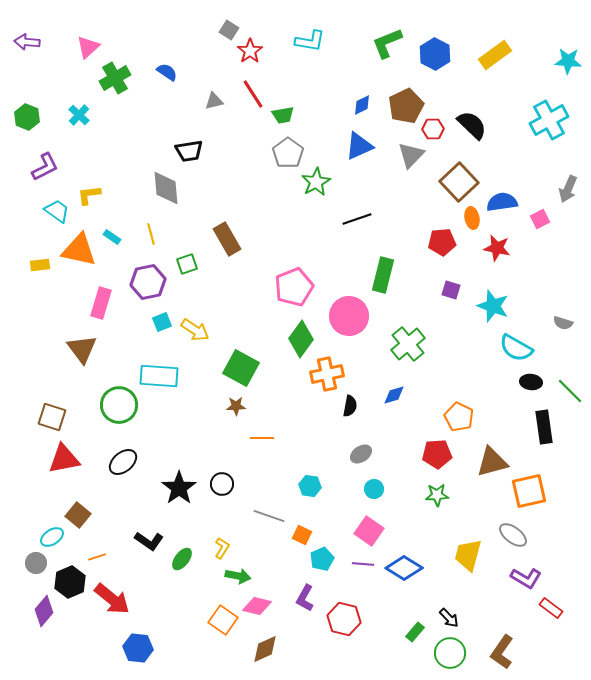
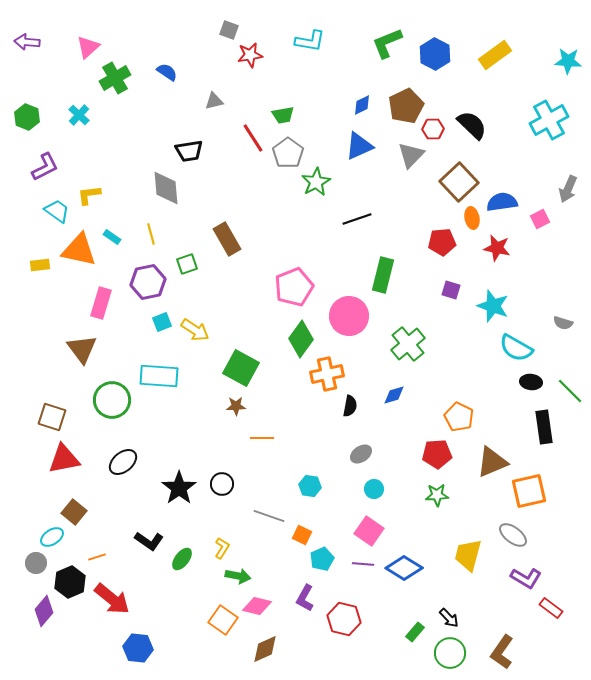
gray square at (229, 30): rotated 12 degrees counterclockwise
red star at (250, 51): moved 4 px down; rotated 25 degrees clockwise
red line at (253, 94): moved 44 px down
green circle at (119, 405): moved 7 px left, 5 px up
brown triangle at (492, 462): rotated 8 degrees counterclockwise
brown square at (78, 515): moved 4 px left, 3 px up
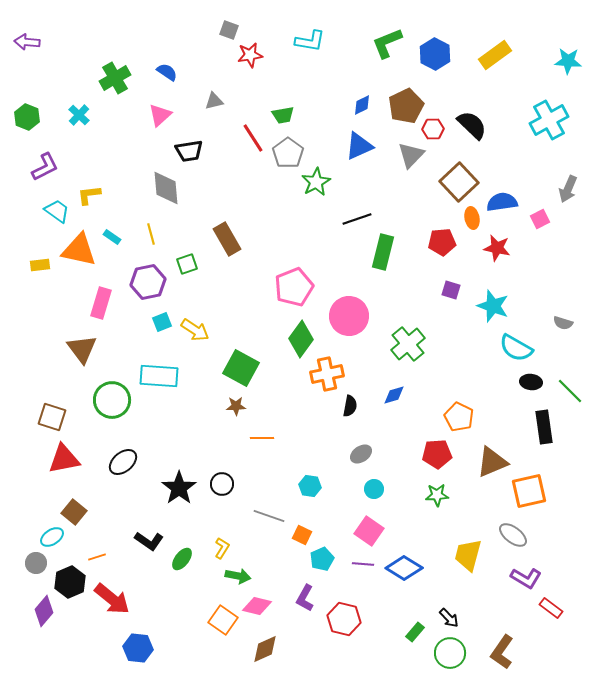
pink triangle at (88, 47): moved 72 px right, 68 px down
green rectangle at (383, 275): moved 23 px up
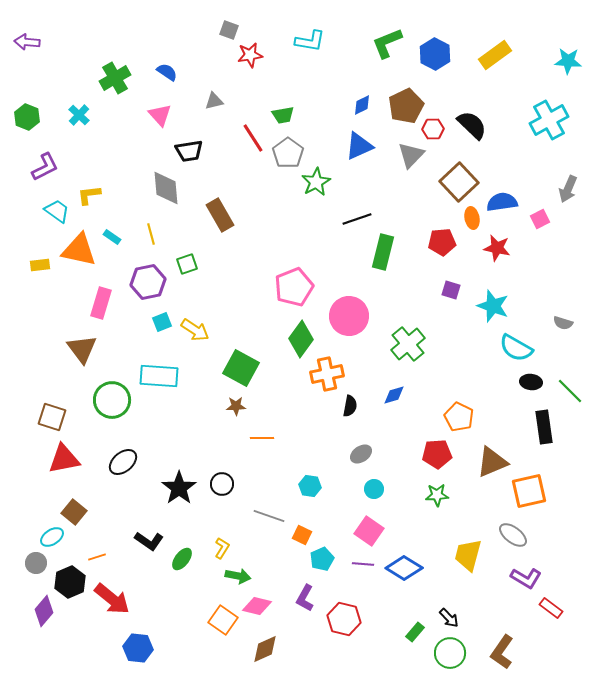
pink triangle at (160, 115): rotated 30 degrees counterclockwise
brown rectangle at (227, 239): moved 7 px left, 24 px up
